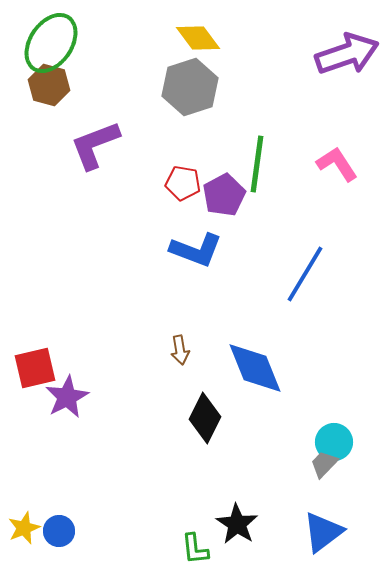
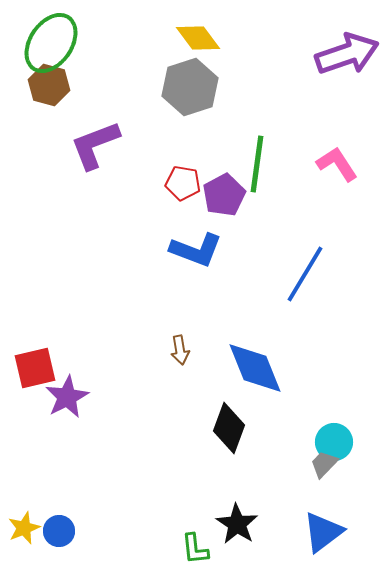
black diamond: moved 24 px right, 10 px down; rotated 6 degrees counterclockwise
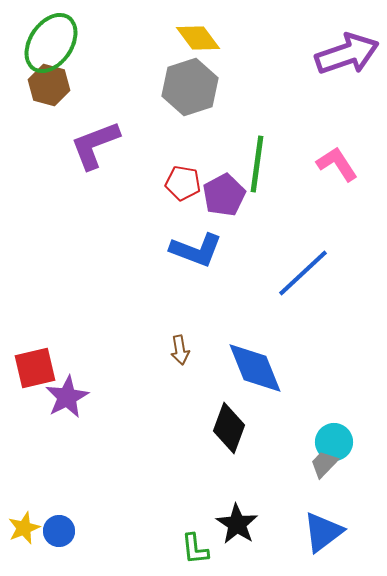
blue line: moved 2 px left, 1 px up; rotated 16 degrees clockwise
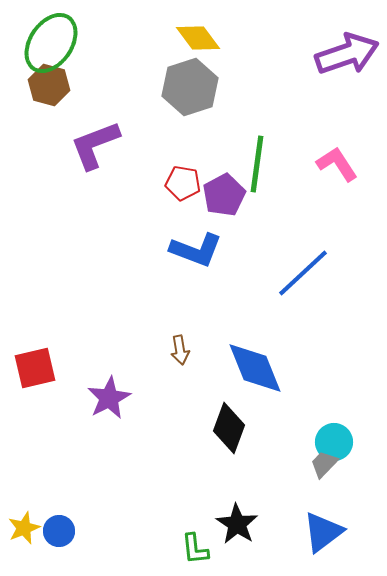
purple star: moved 42 px right, 1 px down
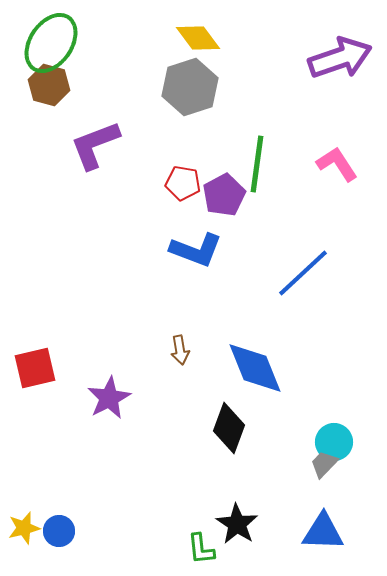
purple arrow: moved 7 px left, 4 px down
yellow star: rotated 8 degrees clockwise
blue triangle: rotated 39 degrees clockwise
green L-shape: moved 6 px right
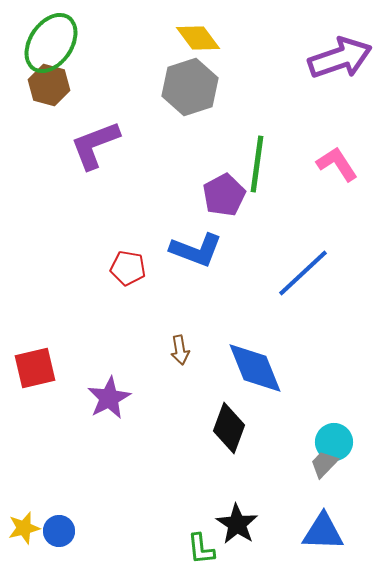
red pentagon: moved 55 px left, 85 px down
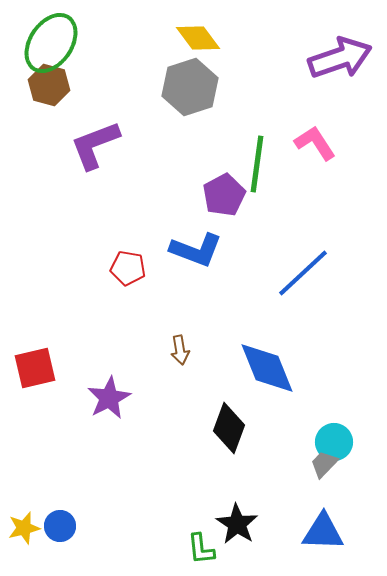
pink L-shape: moved 22 px left, 21 px up
blue diamond: moved 12 px right
blue circle: moved 1 px right, 5 px up
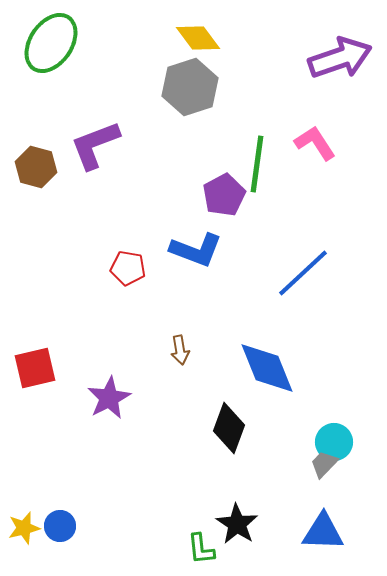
brown hexagon: moved 13 px left, 82 px down
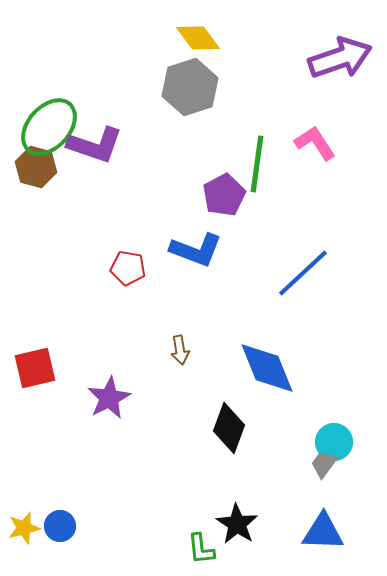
green ellipse: moved 2 px left, 84 px down; rotated 8 degrees clockwise
purple L-shape: rotated 140 degrees counterclockwise
gray trapezoid: rotated 8 degrees counterclockwise
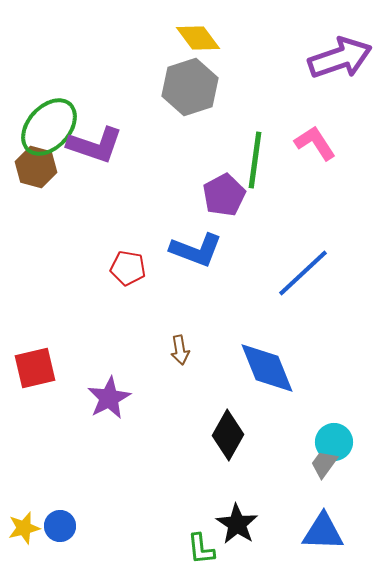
green line: moved 2 px left, 4 px up
black diamond: moved 1 px left, 7 px down; rotated 9 degrees clockwise
